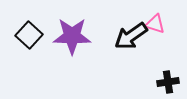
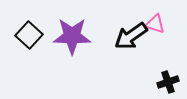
black cross: rotated 10 degrees counterclockwise
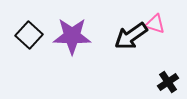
black cross: rotated 15 degrees counterclockwise
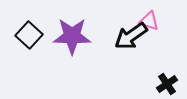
pink triangle: moved 6 px left, 3 px up
black cross: moved 1 px left, 2 px down
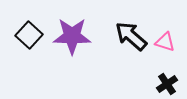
pink triangle: moved 16 px right, 21 px down
black arrow: rotated 76 degrees clockwise
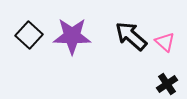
pink triangle: rotated 25 degrees clockwise
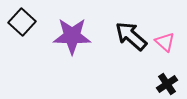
black square: moved 7 px left, 13 px up
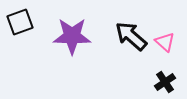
black square: moved 2 px left; rotated 28 degrees clockwise
black cross: moved 2 px left, 2 px up
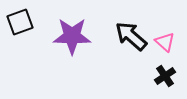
black cross: moved 6 px up
